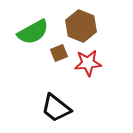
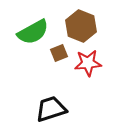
black trapezoid: moved 5 px left, 1 px down; rotated 124 degrees clockwise
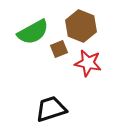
brown square: moved 4 px up
red star: rotated 16 degrees clockwise
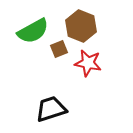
green semicircle: moved 1 px up
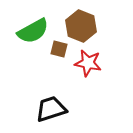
brown square: rotated 36 degrees clockwise
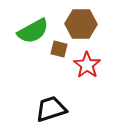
brown hexagon: moved 2 px up; rotated 20 degrees counterclockwise
red star: moved 1 px left, 2 px down; rotated 24 degrees clockwise
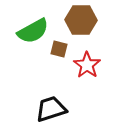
brown hexagon: moved 4 px up
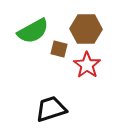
brown hexagon: moved 5 px right, 9 px down
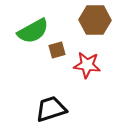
brown hexagon: moved 9 px right, 9 px up
brown square: moved 2 px left, 1 px down; rotated 30 degrees counterclockwise
red star: rotated 28 degrees counterclockwise
